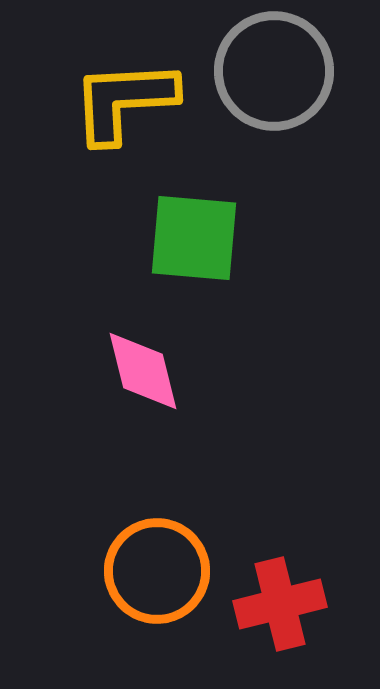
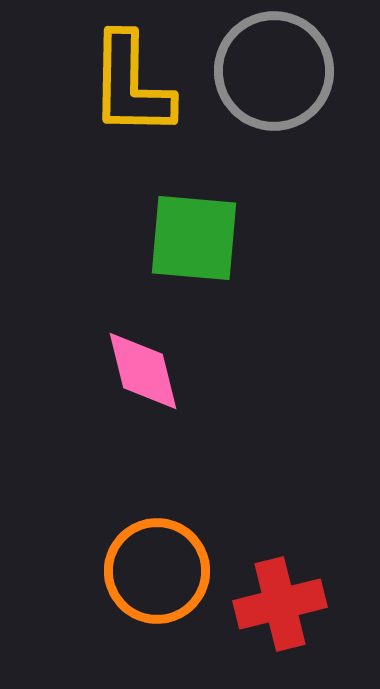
yellow L-shape: moved 7 px right, 16 px up; rotated 86 degrees counterclockwise
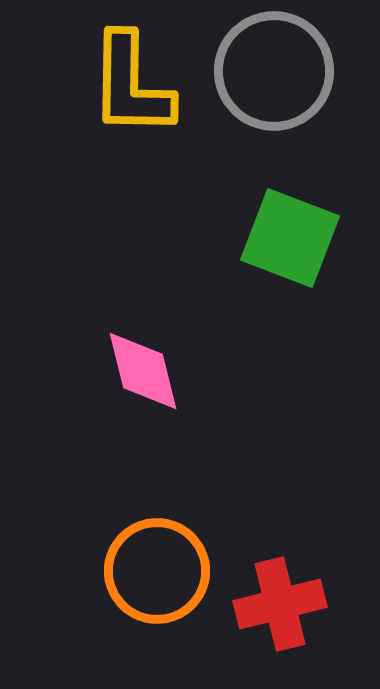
green square: moved 96 px right; rotated 16 degrees clockwise
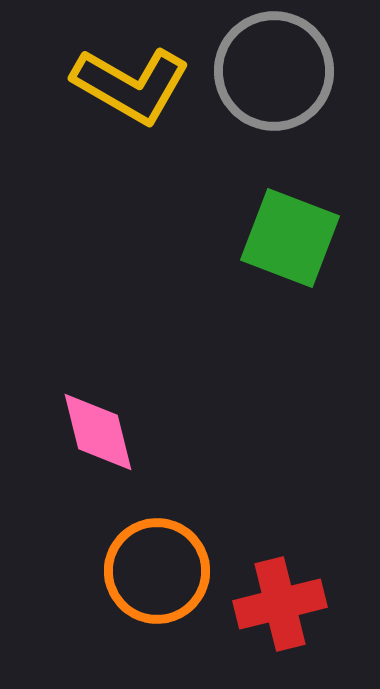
yellow L-shape: rotated 61 degrees counterclockwise
pink diamond: moved 45 px left, 61 px down
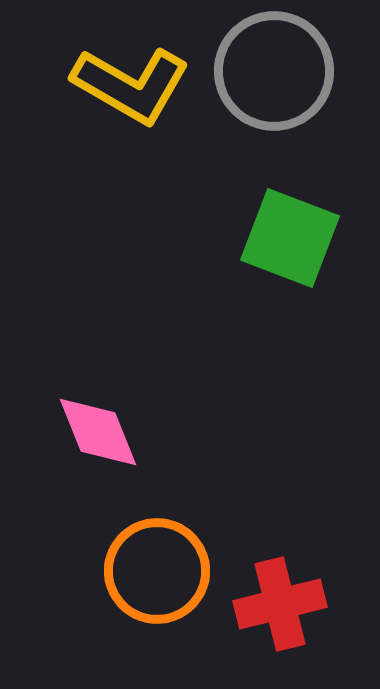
pink diamond: rotated 8 degrees counterclockwise
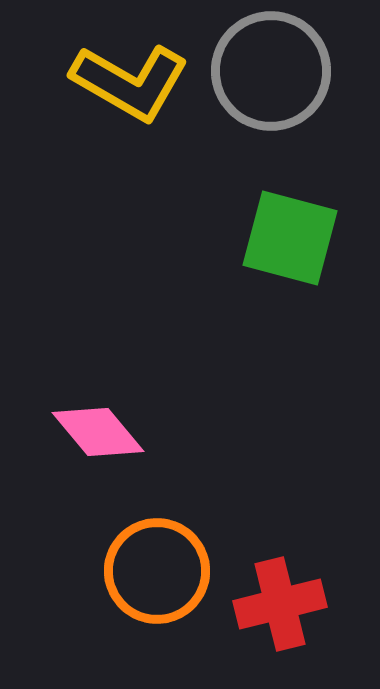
gray circle: moved 3 px left
yellow L-shape: moved 1 px left, 3 px up
green square: rotated 6 degrees counterclockwise
pink diamond: rotated 18 degrees counterclockwise
